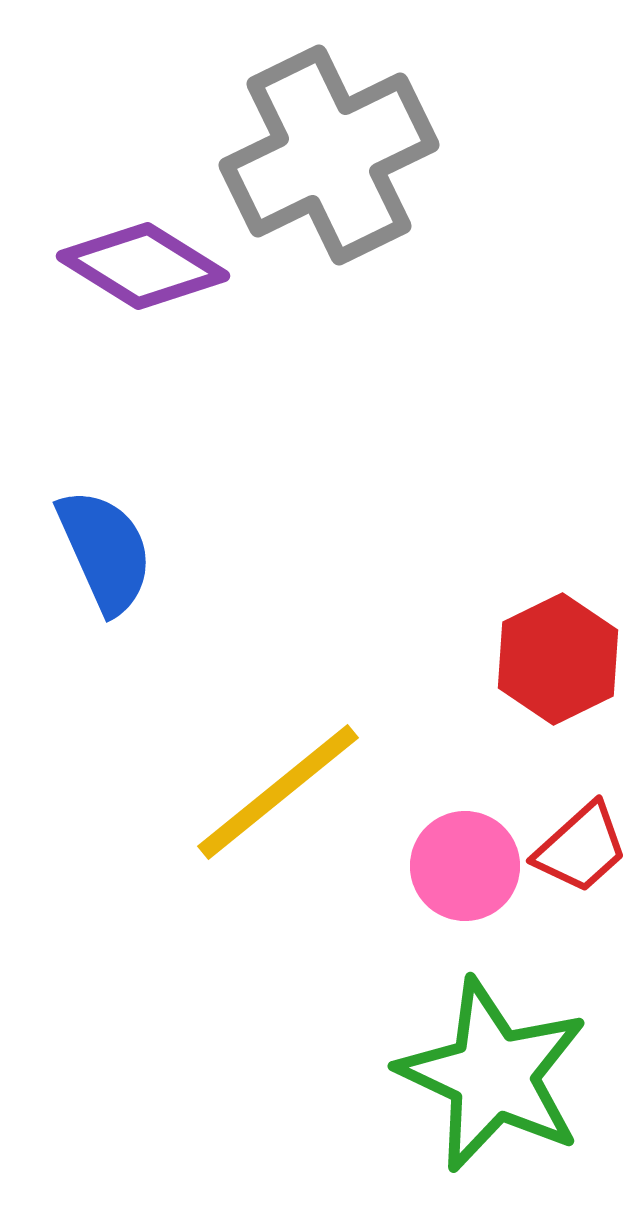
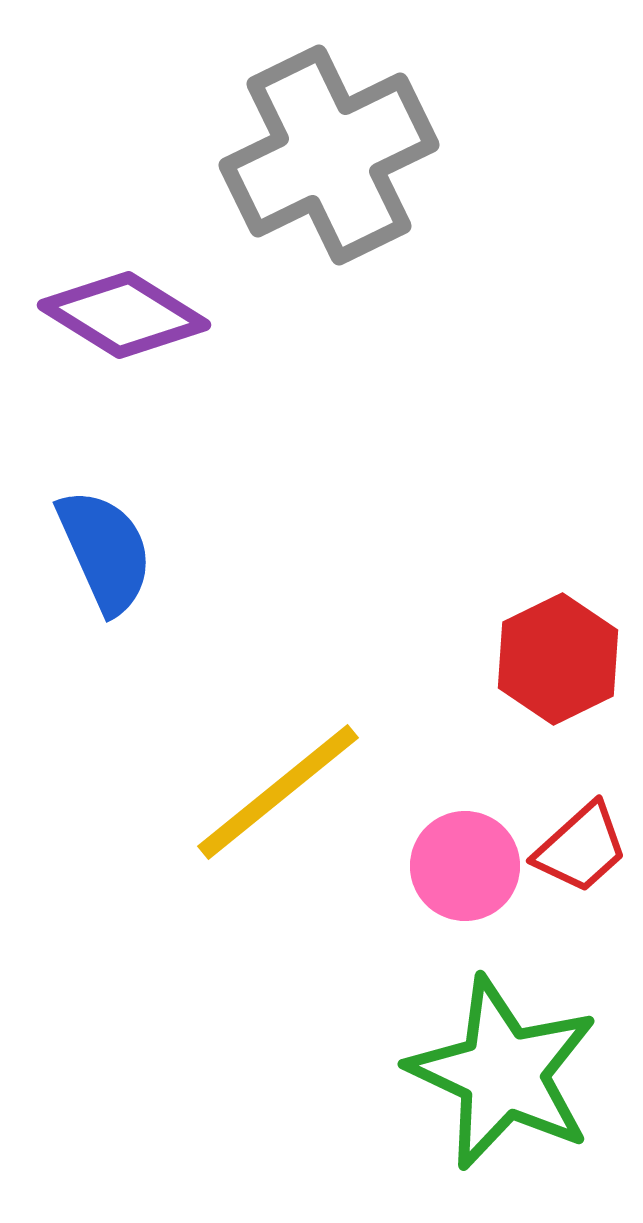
purple diamond: moved 19 px left, 49 px down
green star: moved 10 px right, 2 px up
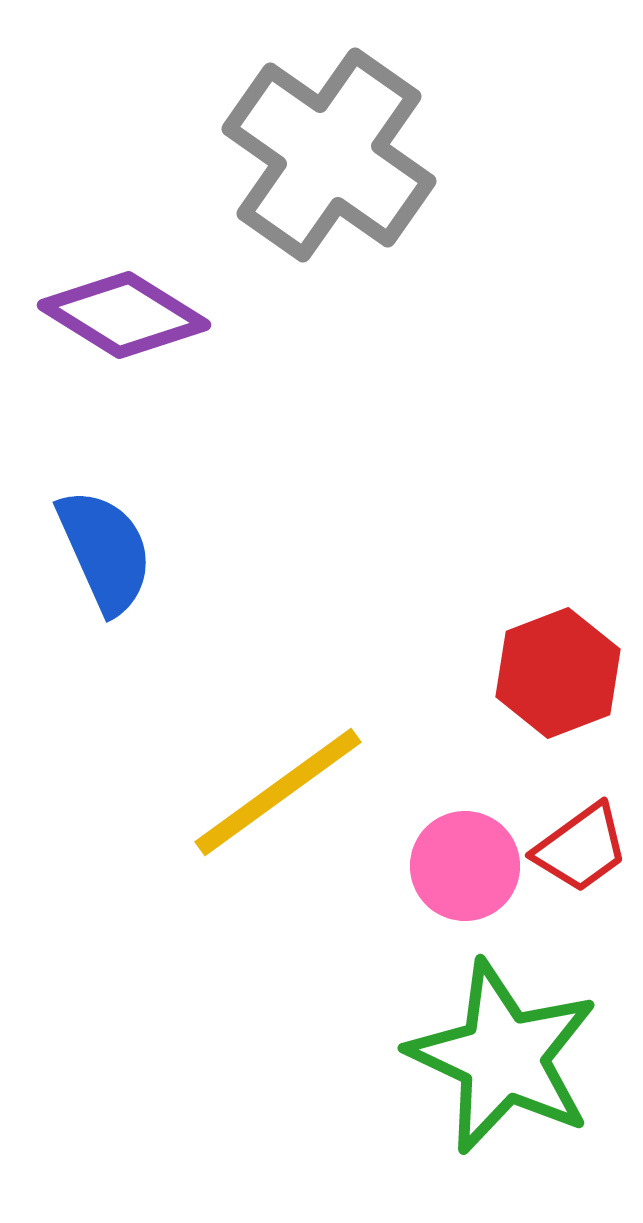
gray cross: rotated 29 degrees counterclockwise
red hexagon: moved 14 px down; rotated 5 degrees clockwise
yellow line: rotated 3 degrees clockwise
red trapezoid: rotated 6 degrees clockwise
green star: moved 16 px up
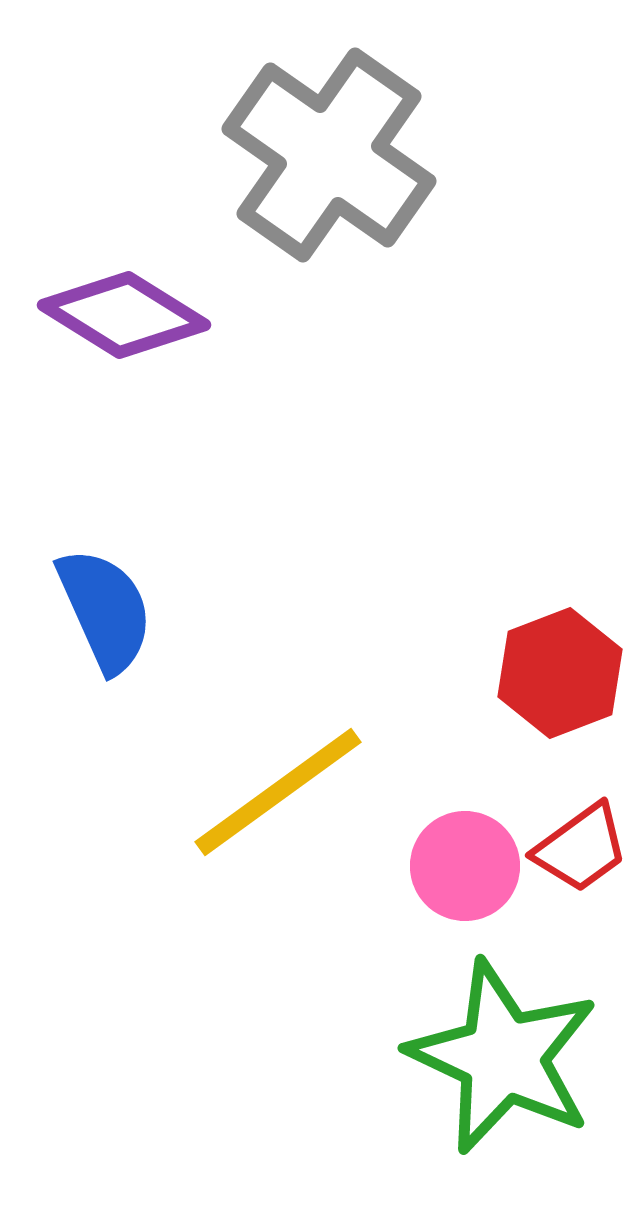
blue semicircle: moved 59 px down
red hexagon: moved 2 px right
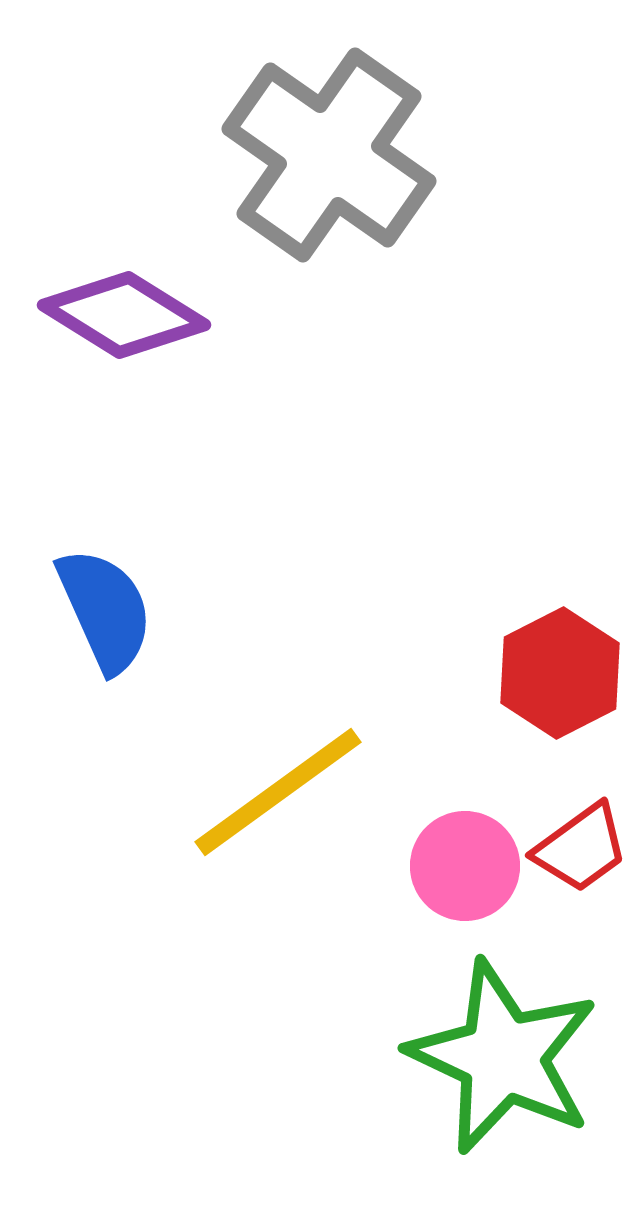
red hexagon: rotated 6 degrees counterclockwise
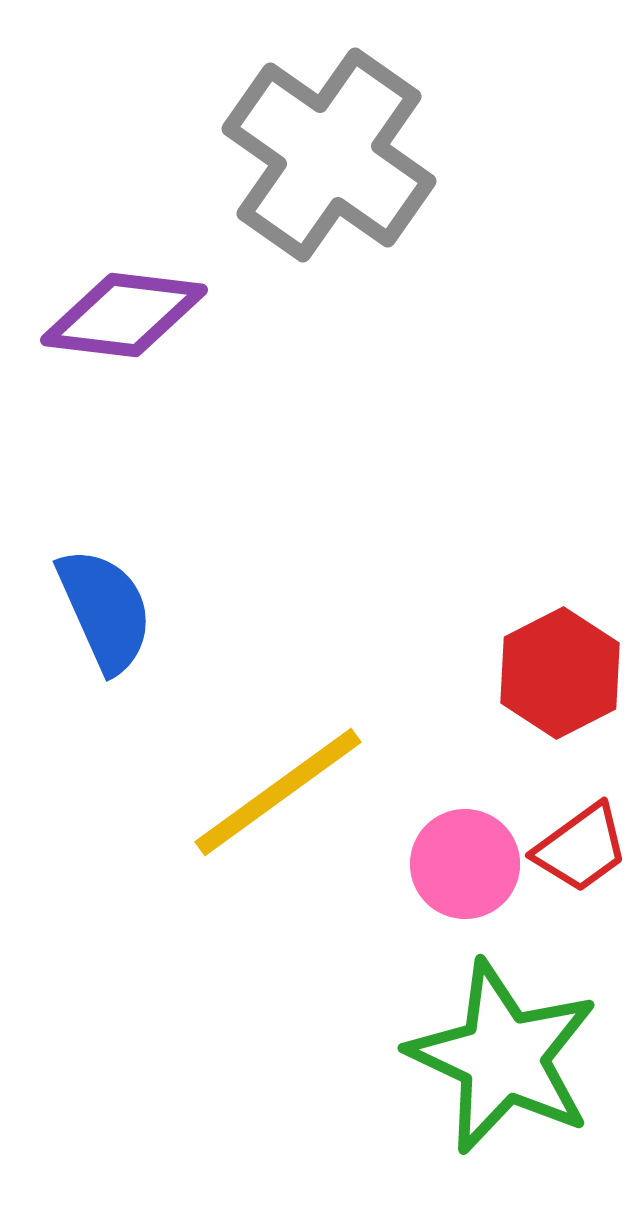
purple diamond: rotated 25 degrees counterclockwise
pink circle: moved 2 px up
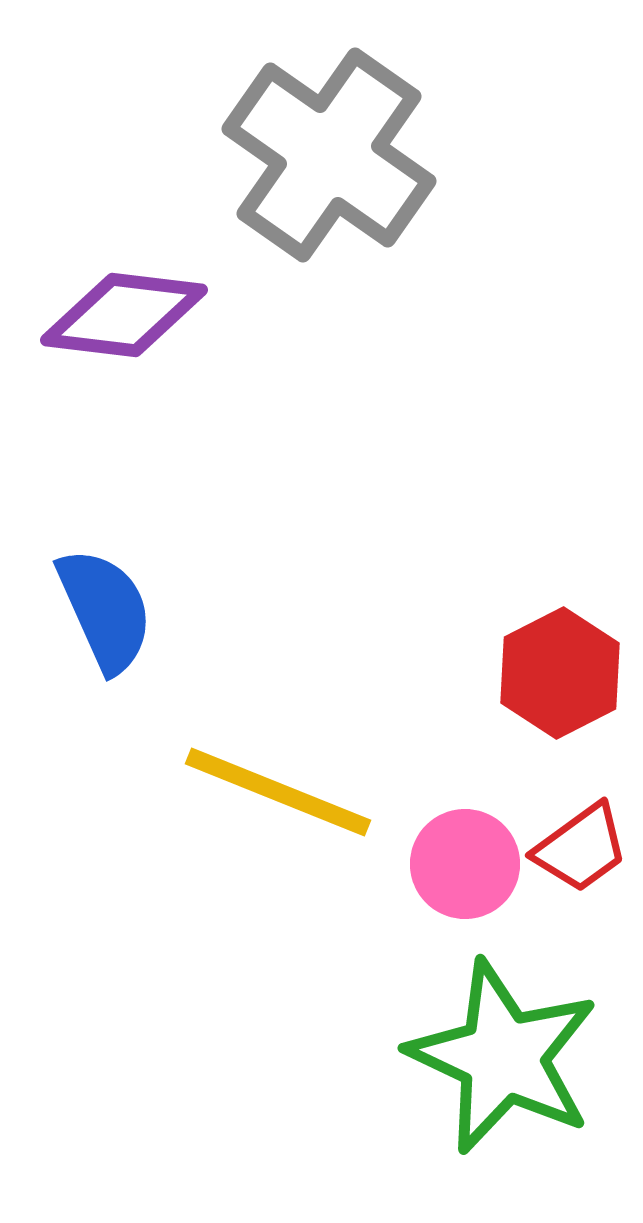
yellow line: rotated 58 degrees clockwise
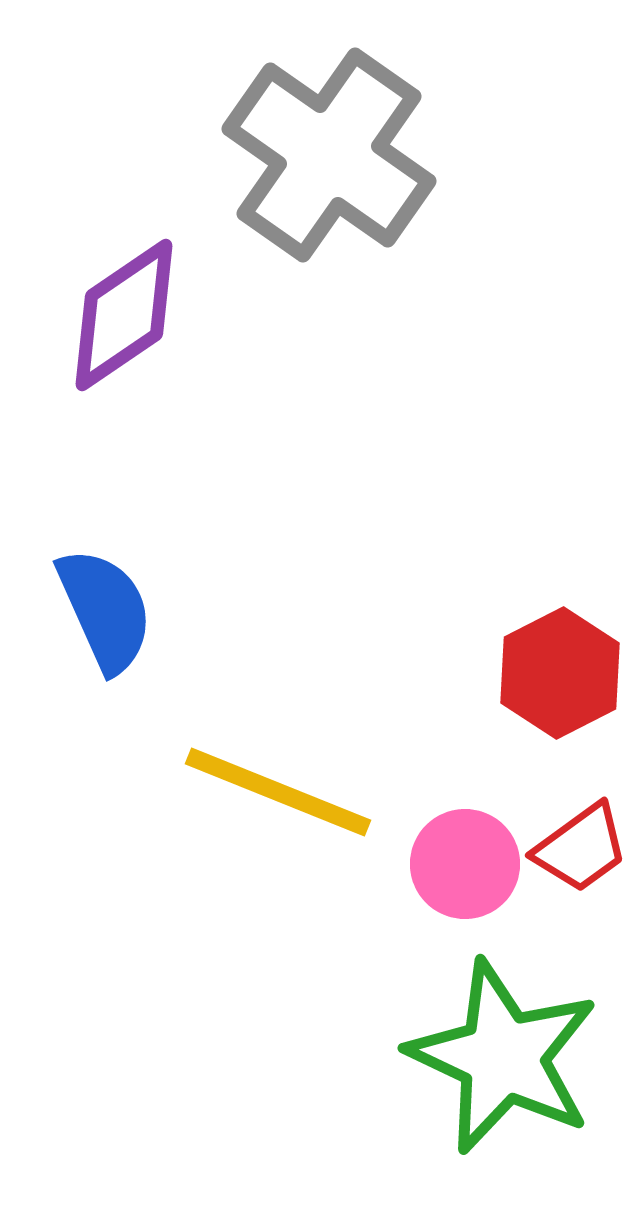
purple diamond: rotated 41 degrees counterclockwise
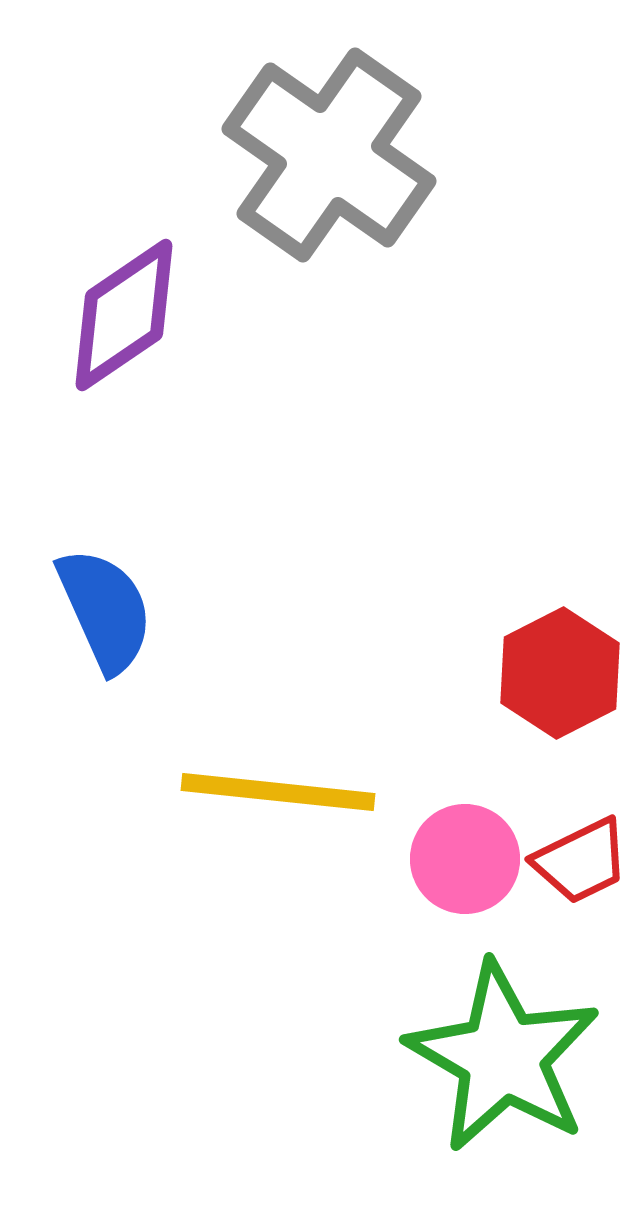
yellow line: rotated 16 degrees counterclockwise
red trapezoid: moved 13 px down; rotated 10 degrees clockwise
pink circle: moved 5 px up
green star: rotated 5 degrees clockwise
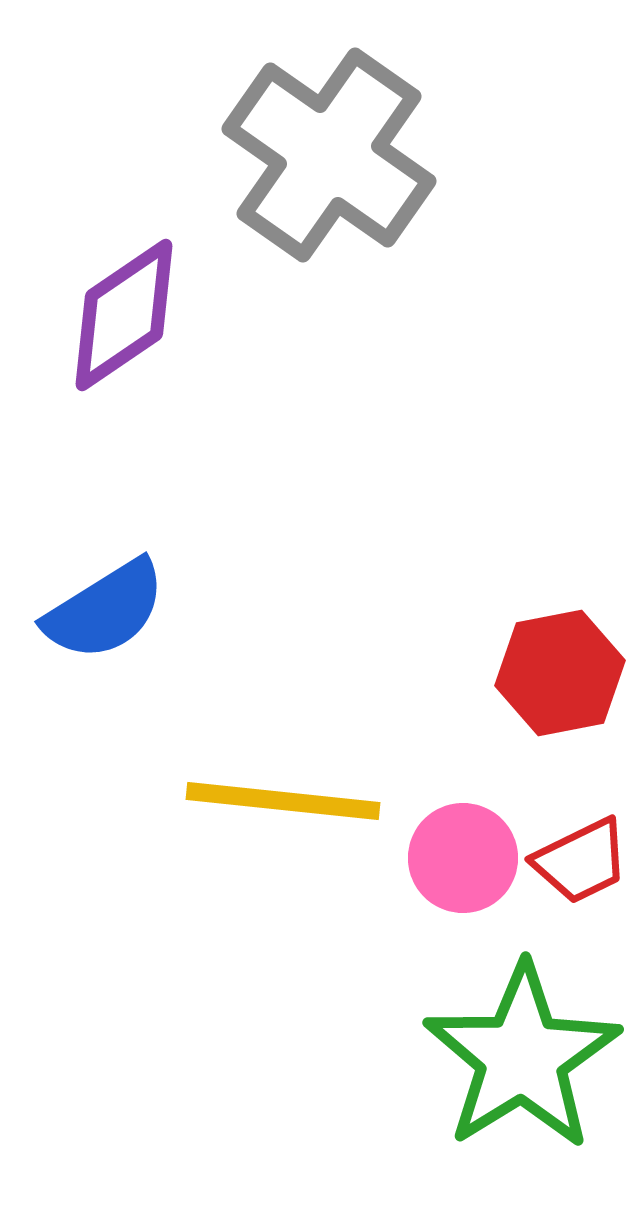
blue semicircle: rotated 82 degrees clockwise
red hexagon: rotated 16 degrees clockwise
yellow line: moved 5 px right, 9 px down
pink circle: moved 2 px left, 1 px up
green star: moved 19 px right; rotated 10 degrees clockwise
